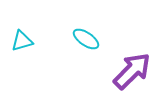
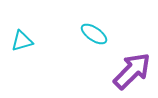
cyan ellipse: moved 8 px right, 5 px up
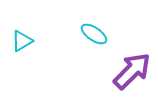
cyan triangle: rotated 15 degrees counterclockwise
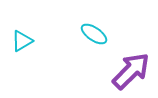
purple arrow: moved 1 px left
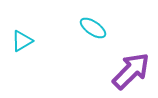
cyan ellipse: moved 1 px left, 6 px up
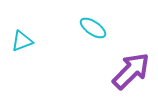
cyan triangle: rotated 10 degrees clockwise
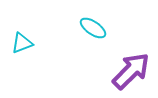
cyan triangle: moved 2 px down
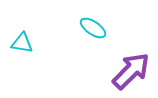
cyan triangle: rotated 30 degrees clockwise
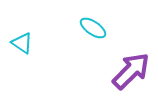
cyan triangle: rotated 25 degrees clockwise
